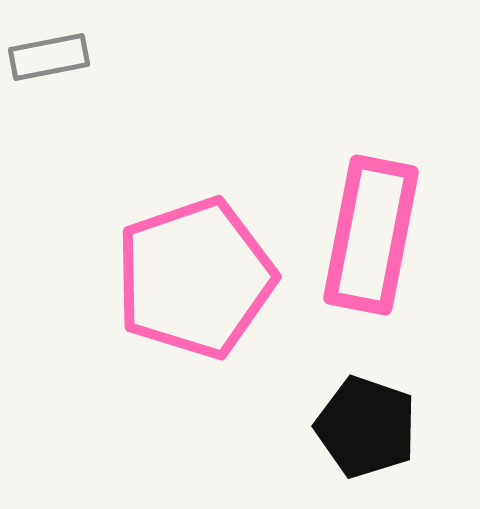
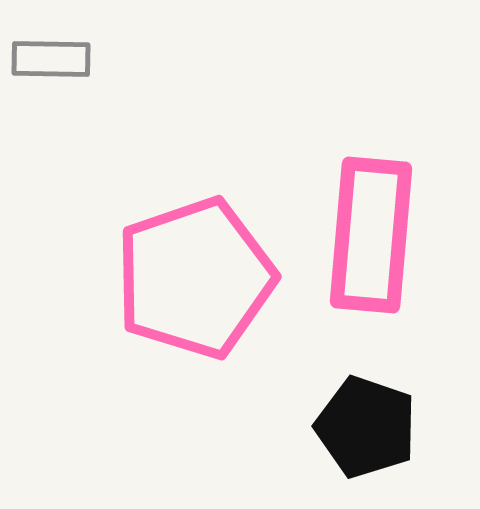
gray rectangle: moved 2 px right, 2 px down; rotated 12 degrees clockwise
pink rectangle: rotated 6 degrees counterclockwise
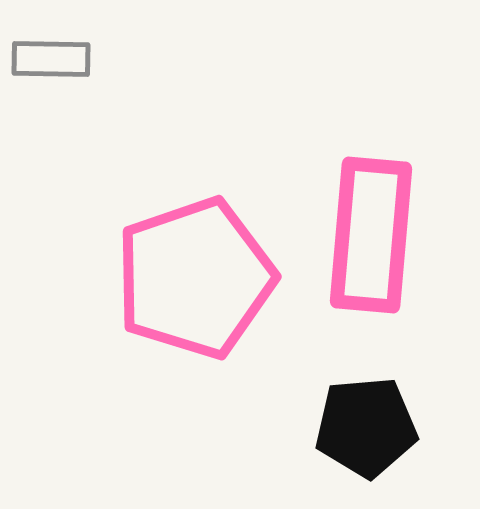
black pentagon: rotated 24 degrees counterclockwise
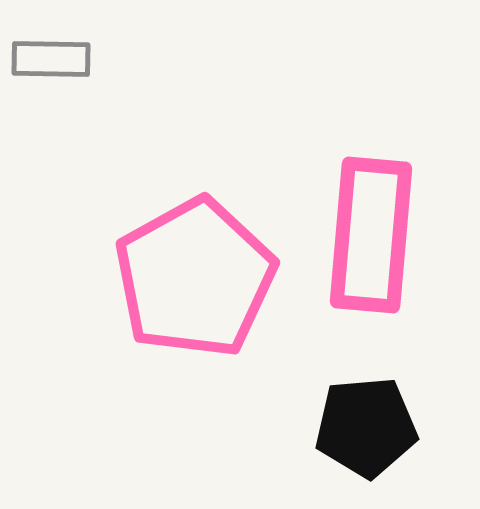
pink pentagon: rotated 10 degrees counterclockwise
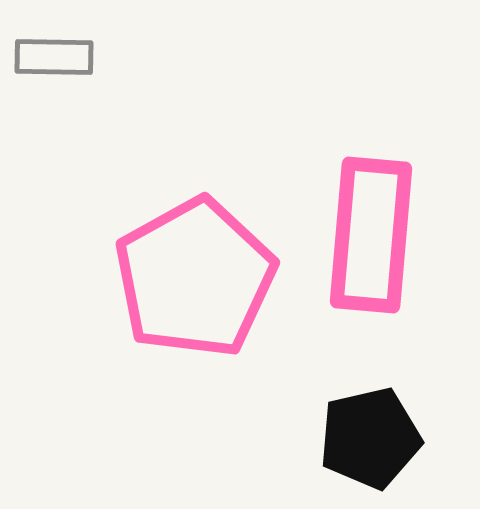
gray rectangle: moved 3 px right, 2 px up
black pentagon: moved 4 px right, 11 px down; rotated 8 degrees counterclockwise
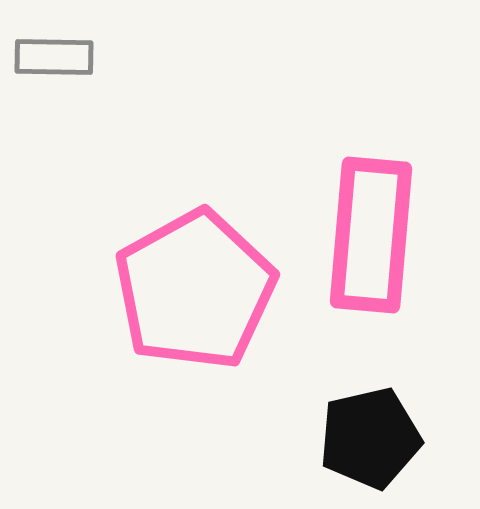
pink pentagon: moved 12 px down
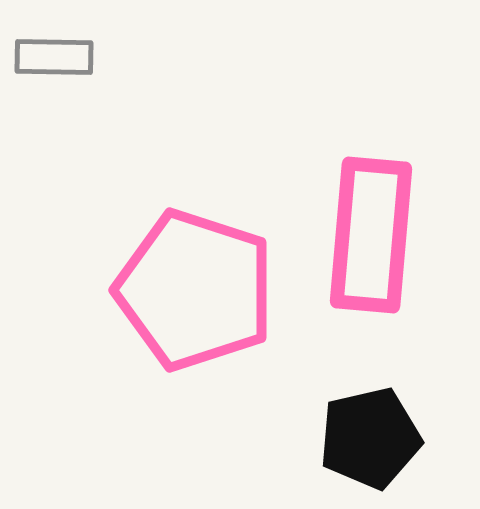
pink pentagon: rotated 25 degrees counterclockwise
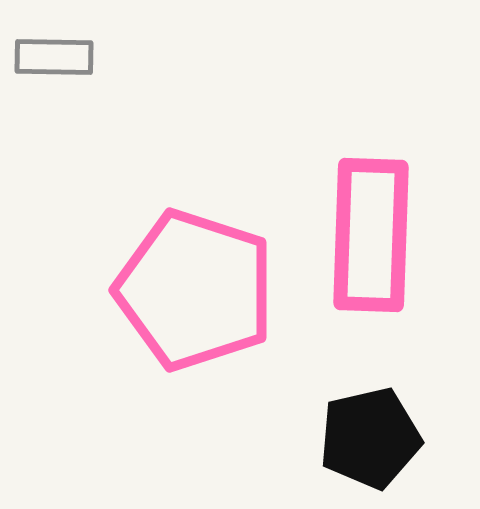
pink rectangle: rotated 3 degrees counterclockwise
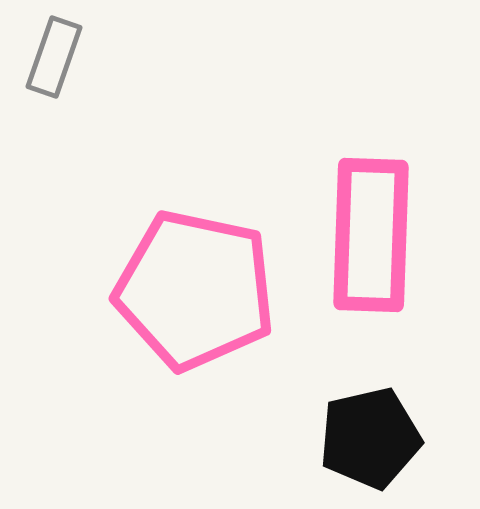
gray rectangle: rotated 72 degrees counterclockwise
pink pentagon: rotated 6 degrees counterclockwise
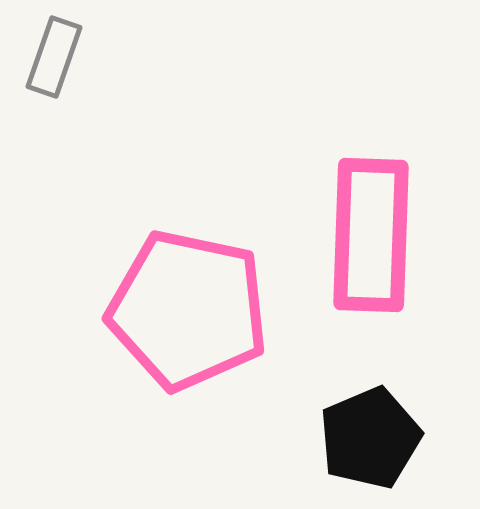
pink pentagon: moved 7 px left, 20 px down
black pentagon: rotated 10 degrees counterclockwise
